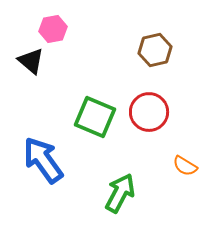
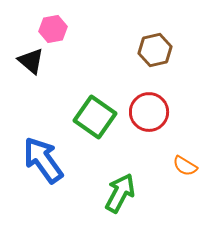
green square: rotated 12 degrees clockwise
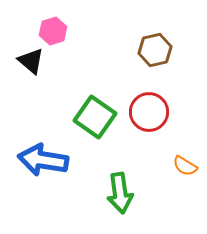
pink hexagon: moved 2 px down; rotated 8 degrees counterclockwise
blue arrow: rotated 45 degrees counterclockwise
green arrow: rotated 144 degrees clockwise
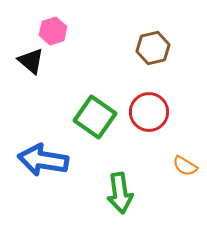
brown hexagon: moved 2 px left, 2 px up
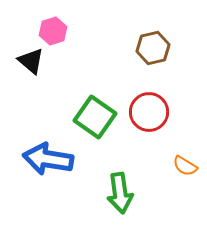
blue arrow: moved 5 px right, 1 px up
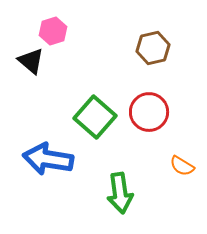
green square: rotated 6 degrees clockwise
orange semicircle: moved 3 px left
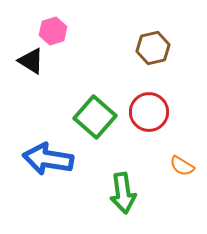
black triangle: rotated 8 degrees counterclockwise
green arrow: moved 3 px right
